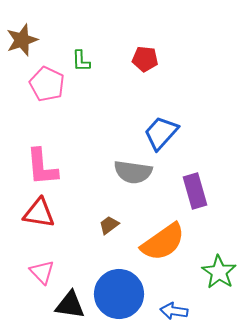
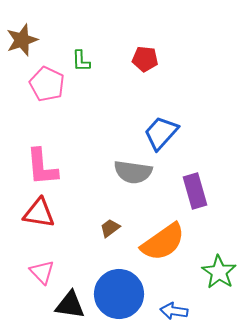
brown trapezoid: moved 1 px right, 3 px down
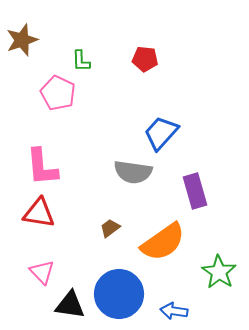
pink pentagon: moved 11 px right, 9 px down
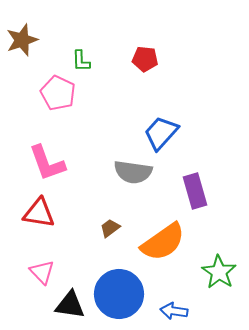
pink L-shape: moved 5 px right, 4 px up; rotated 15 degrees counterclockwise
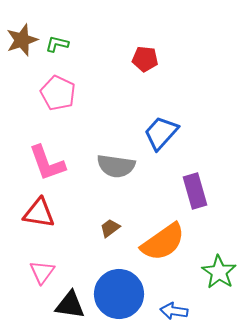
green L-shape: moved 24 px left, 17 px up; rotated 105 degrees clockwise
gray semicircle: moved 17 px left, 6 px up
pink triangle: rotated 20 degrees clockwise
